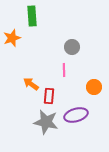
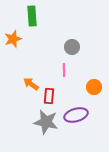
orange star: moved 1 px right, 1 px down
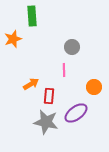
orange arrow: rotated 112 degrees clockwise
purple ellipse: moved 2 px up; rotated 20 degrees counterclockwise
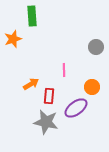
gray circle: moved 24 px right
orange circle: moved 2 px left
purple ellipse: moved 5 px up
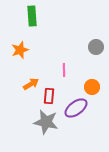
orange star: moved 7 px right, 11 px down
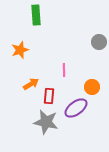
green rectangle: moved 4 px right, 1 px up
gray circle: moved 3 px right, 5 px up
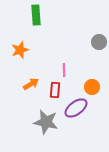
red rectangle: moved 6 px right, 6 px up
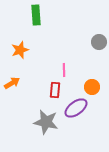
orange arrow: moved 19 px left, 1 px up
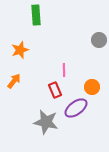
gray circle: moved 2 px up
orange arrow: moved 2 px right, 2 px up; rotated 21 degrees counterclockwise
red rectangle: rotated 28 degrees counterclockwise
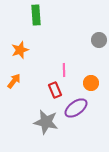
orange circle: moved 1 px left, 4 px up
